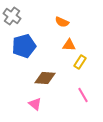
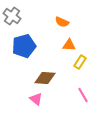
pink triangle: moved 1 px right, 5 px up
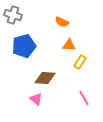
gray cross: moved 1 px right, 1 px up; rotated 18 degrees counterclockwise
pink line: moved 1 px right, 3 px down
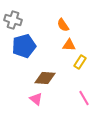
gray cross: moved 5 px down
orange semicircle: moved 1 px right, 3 px down; rotated 32 degrees clockwise
